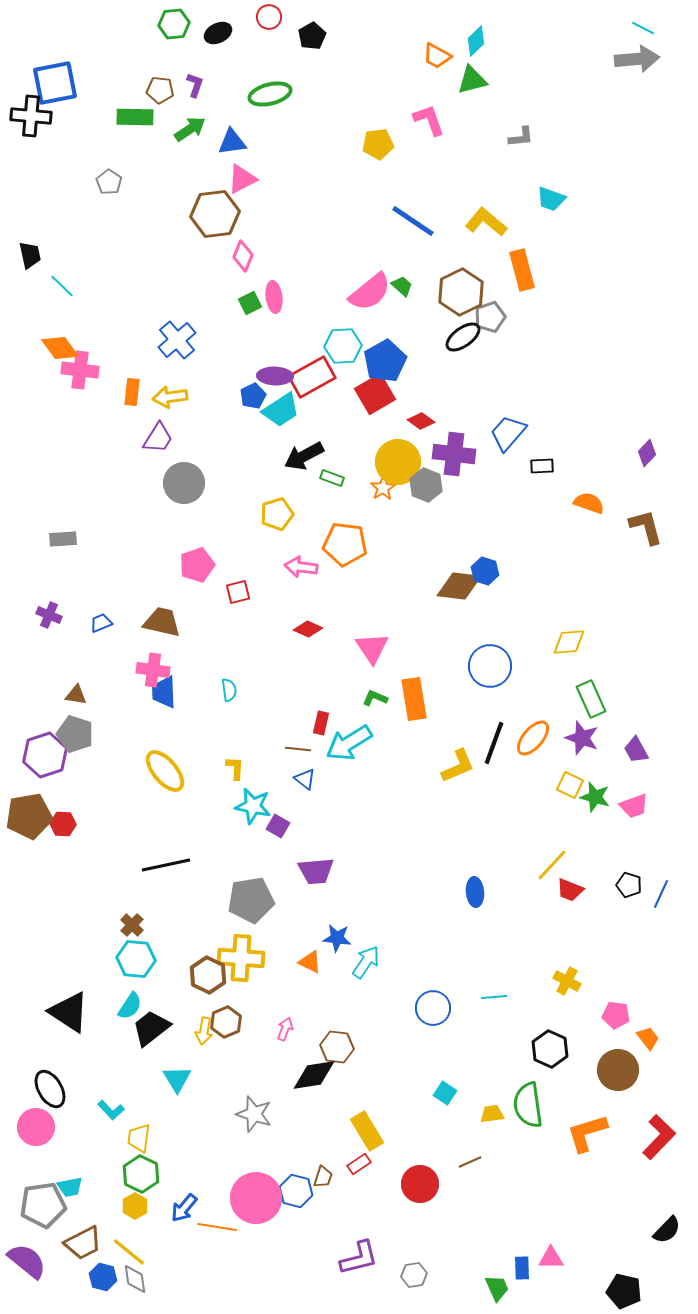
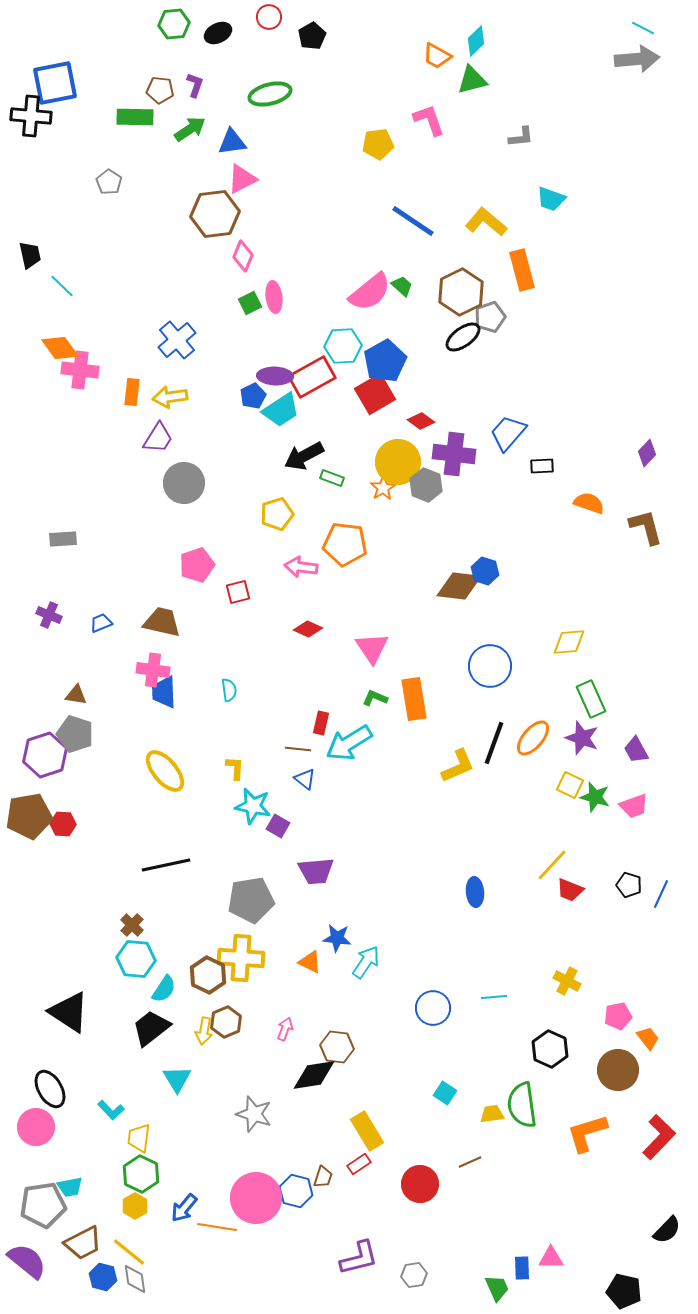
cyan semicircle at (130, 1006): moved 34 px right, 17 px up
pink pentagon at (616, 1015): moved 2 px right, 1 px down; rotated 20 degrees counterclockwise
green semicircle at (528, 1105): moved 6 px left
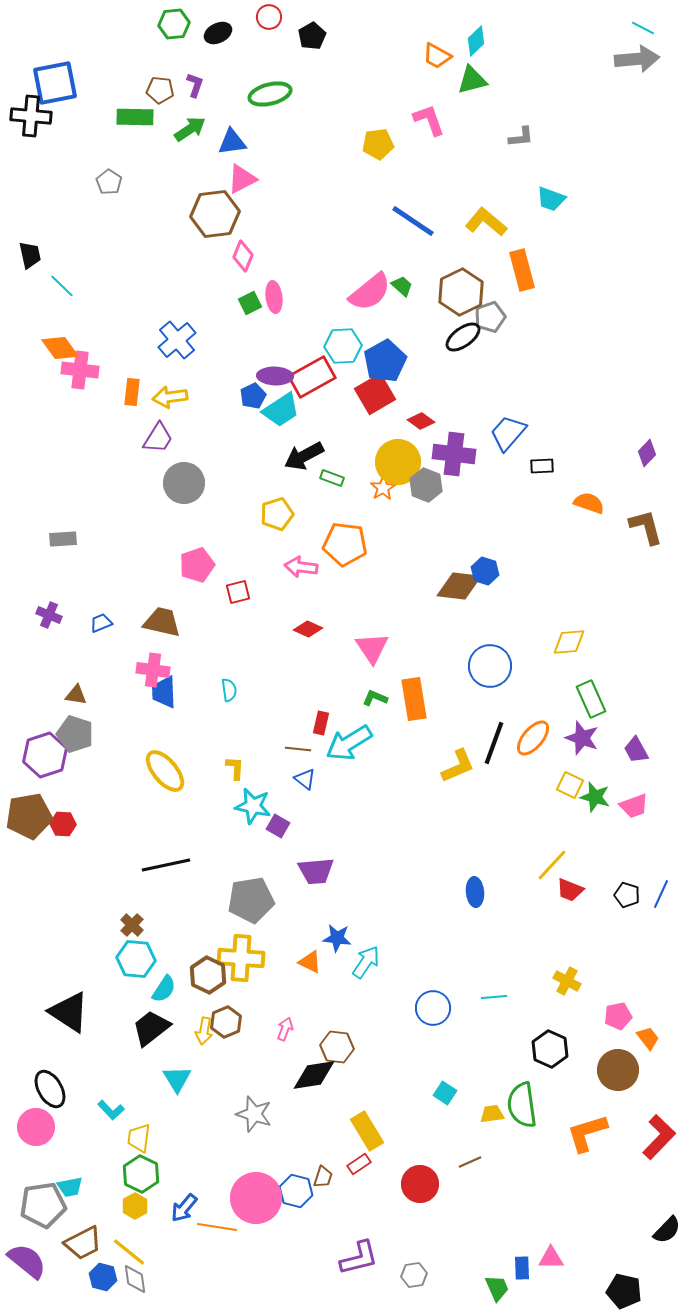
black pentagon at (629, 885): moved 2 px left, 10 px down
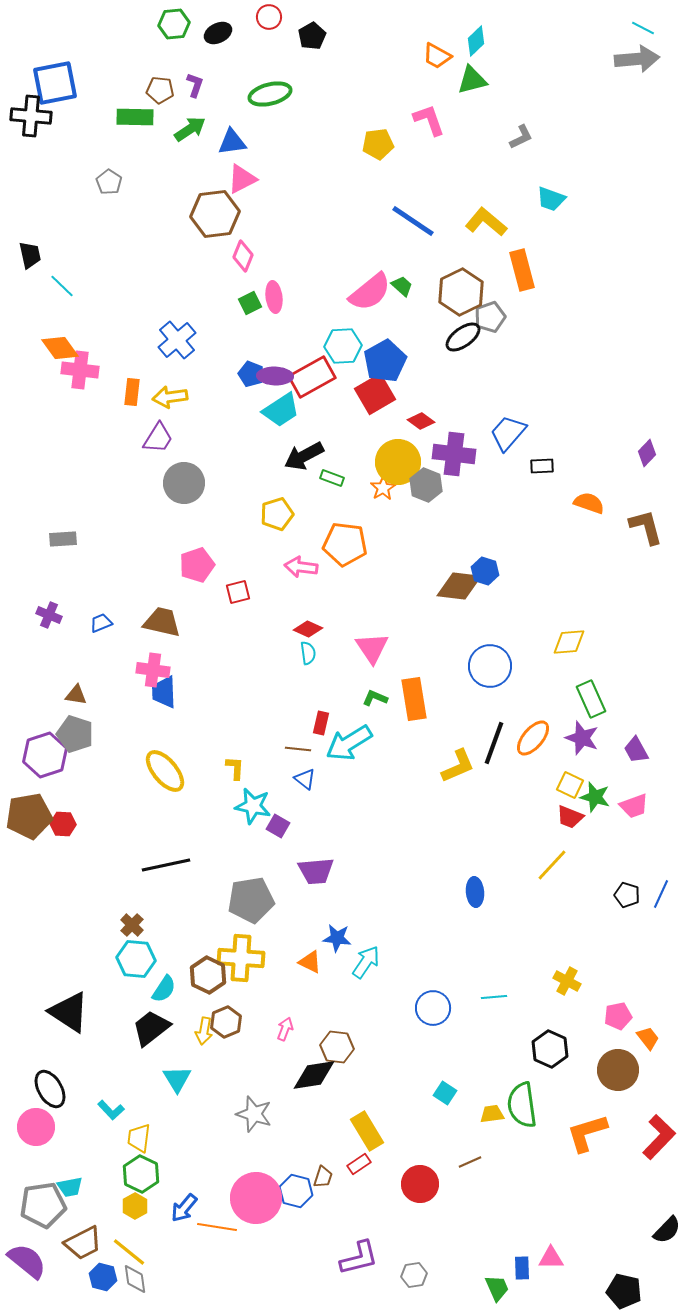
gray L-shape at (521, 137): rotated 20 degrees counterclockwise
blue pentagon at (253, 396): moved 2 px left, 22 px up; rotated 25 degrees counterclockwise
cyan semicircle at (229, 690): moved 79 px right, 37 px up
red trapezoid at (570, 890): moved 73 px up
